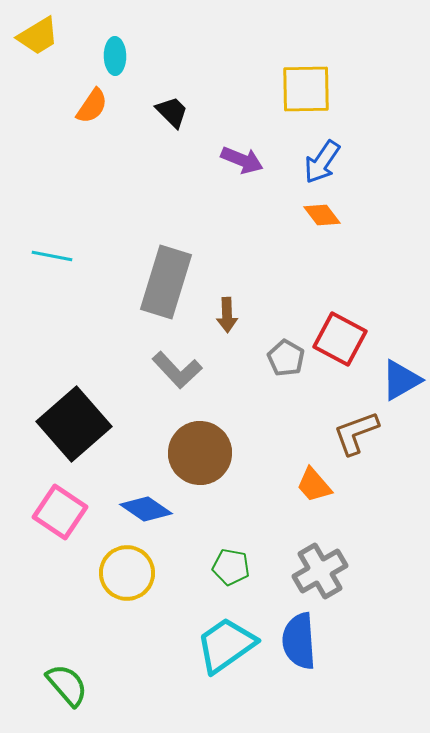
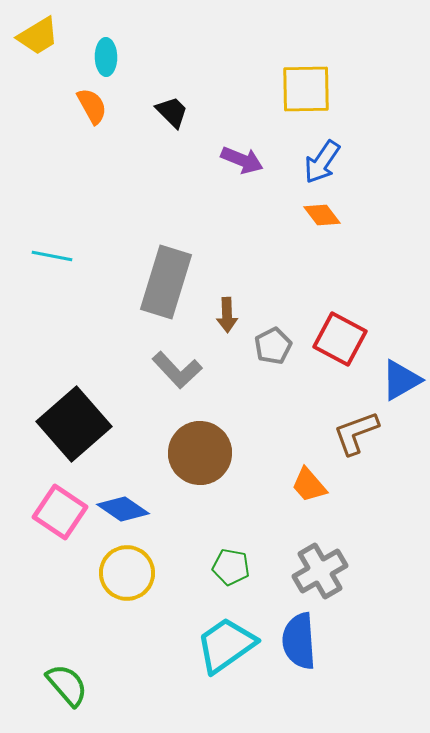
cyan ellipse: moved 9 px left, 1 px down
orange semicircle: rotated 63 degrees counterclockwise
gray pentagon: moved 13 px left, 12 px up; rotated 15 degrees clockwise
orange trapezoid: moved 5 px left
blue diamond: moved 23 px left
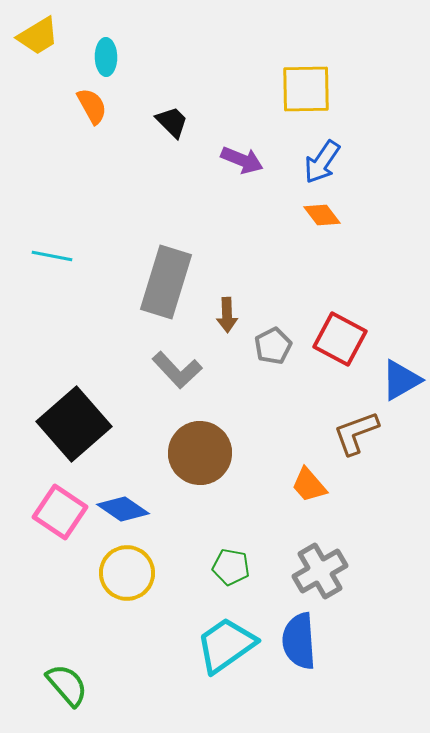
black trapezoid: moved 10 px down
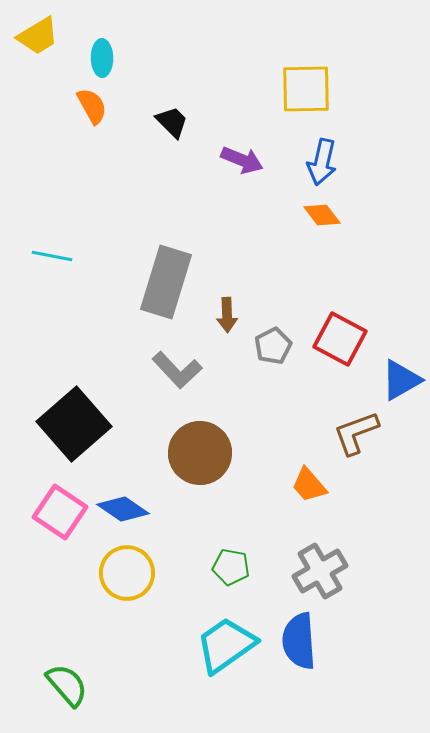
cyan ellipse: moved 4 px left, 1 px down
blue arrow: rotated 21 degrees counterclockwise
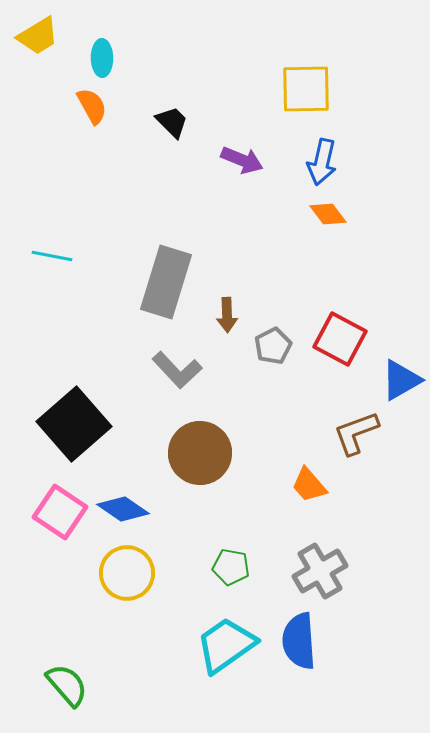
orange diamond: moved 6 px right, 1 px up
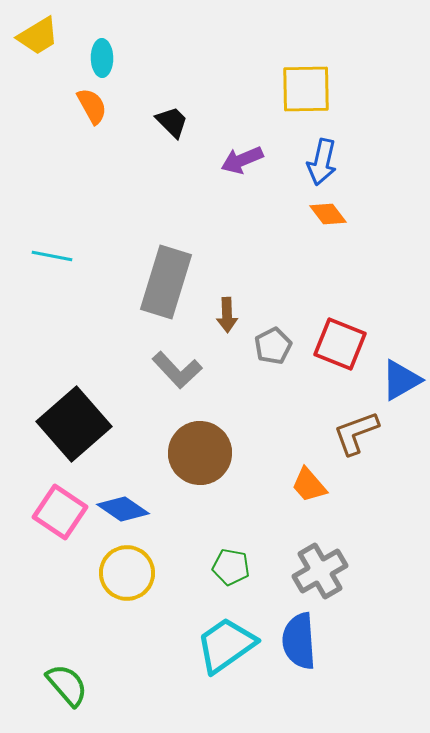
purple arrow: rotated 135 degrees clockwise
red square: moved 5 px down; rotated 6 degrees counterclockwise
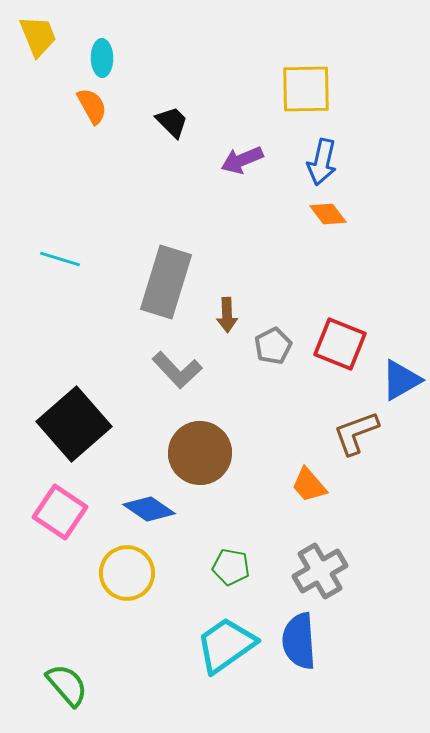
yellow trapezoid: rotated 81 degrees counterclockwise
cyan line: moved 8 px right, 3 px down; rotated 6 degrees clockwise
blue diamond: moved 26 px right
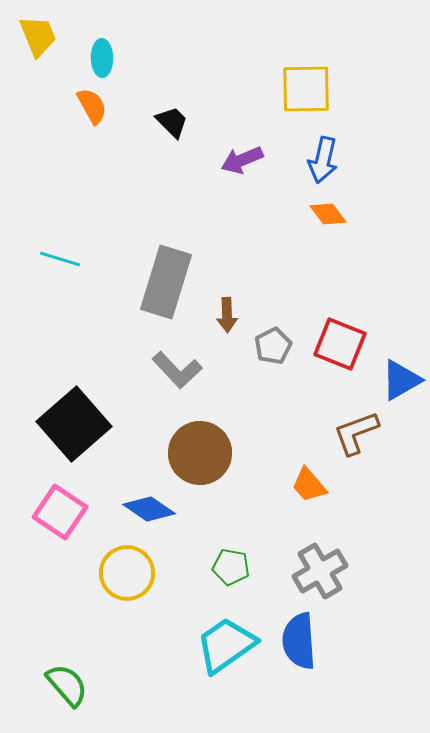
blue arrow: moved 1 px right, 2 px up
